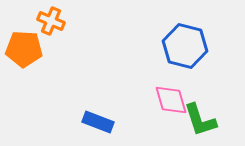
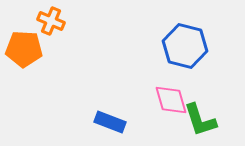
blue rectangle: moved 12 px right
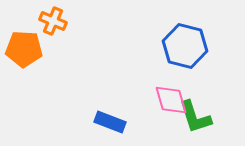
orange cross: moved 2 px right
green L-shape: moved 5 px left, 3 px up
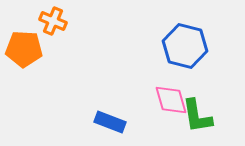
green L-shape: moved 2 px right, 1 px up; rotated 9 degrees clockwise
